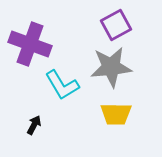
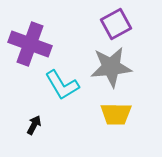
purple square: moved 1 px up
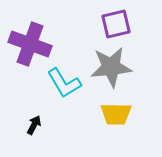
purple square: rotated 16 degrees clockwise
cyan L-shape: moved 2 px right, 2 px up
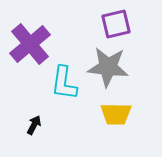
purple cross: rotated 30 degrees clockwise
gray star: moved 3 px left; rotated 12 degrees clockwise
cyan L-shape: rotated 39 degrees clockwise
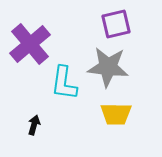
black arrow: rotated 12 degrees counterclockwise
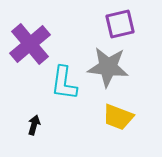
purple square: moved 4 px right
yellow trapezoid: moved 2 px right, 3 px down; rotated 20 degrees clockwise
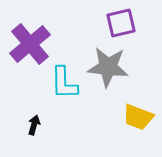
purple square: moved 1 px right, 1 px up
cyan L-shape: rotated 9 degrees counterclockwise
yellow trapezoid: moved 20 px right
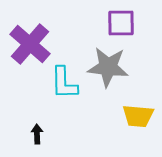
purple square: rotated 12 degrees clockwise
purple cross: rotated 9 degrees counterclockwise
yellow trapezoid: moved 1 px up; rotated 16 degrees counterclockwise
black arrow: moved 3 px right, 9 px down; rotated 18 degrees counterclockwise
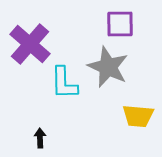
purple square: moved 1 px left, 1 px down
gray star: rotated 18 degrees clockwise
black arrow: moved 3 px right, 4 px down
